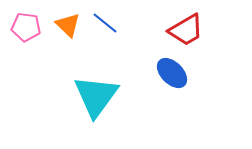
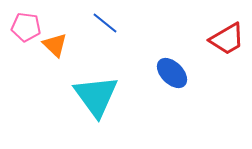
orange triangle: moved 13 px left, 20 px down
red trapezoid: moved 41 px right, 9 px down
cyan triangle: rotated 12 degrees counterclockwise
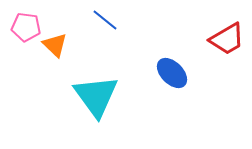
blue line: moved 3 px up
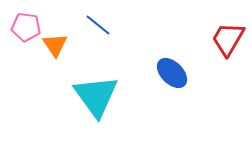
blue line: moved 7 px left, 5 px down
red trapezoid: moved 1 px right; rotated 150 degrees clockwise
orange triangle: rotated 12 degrees clockwise
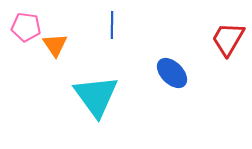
blue line: moved 14 px right; rotated 52 degrees clockwise
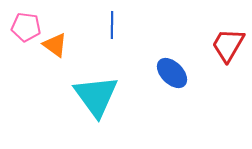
red trapezoid: moved 6 px down
orange triangle: rotated 20 degrees counterclockwise
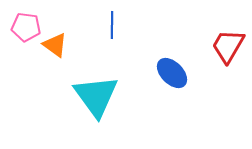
red trapezoid: moved 1 px down
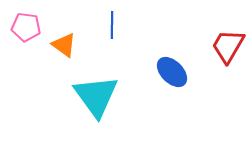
orange triangle: moved 9 px right
blue ellipse: moved 1 px up
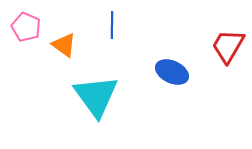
pink pentagon: rotated 16 degrees clockwise
blue ellipse: rotated 20 degrees counterclockwise
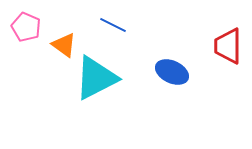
blue line: moved 1 px right; rotated 64 degrees counterclockwise
red trapezoid: rotated 30 degrees counterclockwise
cyan triangle: moved 18 px up; rotated 39 degrees clockwise
